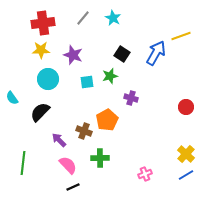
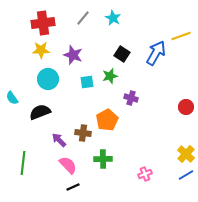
black semicircle: rotated 25 degrees clockwise
brown cross: moved 1 px left, 2 px down; rotated 14 degrees counterclockwise
green cross: moved 3 px right, 1 px down
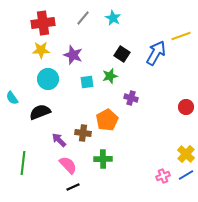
pink cross: moved 18 px right, 2 px down
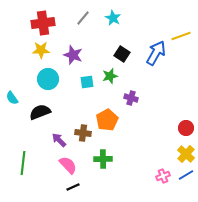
red circle: moved 21 px down
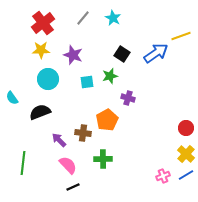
red cross: rotated 30 degrees counterclockwise
blue arrow: rotated 25 degrees clockwise
purple cross: moved 3 px left
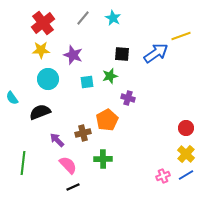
black square: rotated 28 degrees counterclockwise
brown cross: rotated 21 degrees counterclockwise
purple arrow: moved 2 px left
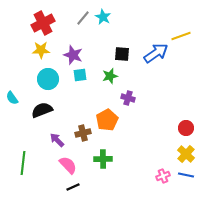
cyan star: moved 10 px left, 1 px up
red cross: rotated 10 degrees clockwise
cyan square: moved 7 px left, 7 px up
black semicircle: moved 2 px right, 2 px up
blue line: rotated 42 degrees clockwise
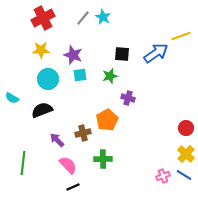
red cross: moved 5 px up
cyan semicircle: rotated 24 degrees counterclockwise
blue line: moved 2 px left; rotated 21 degrees clockwise
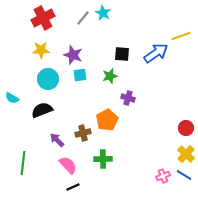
cyan star: moved 4 px up
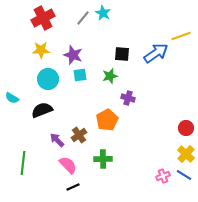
brown cross: moved 4 px left, 2 px down; rotated 21 degrees counterclockwise
